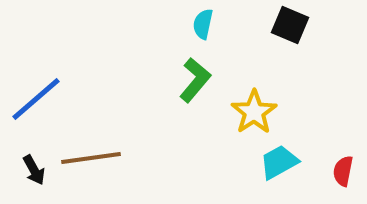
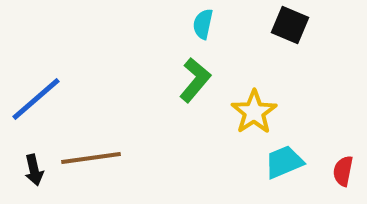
cyan trapezoid: moved 5 px right; rotated 6 degrees clockwise
black arrow: rotated 16 degrees clockwise
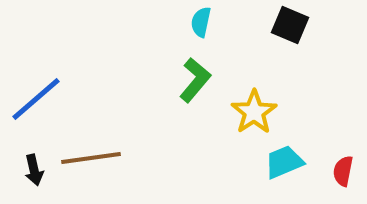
cyan semicircle: moved 2 px left, 2 px up
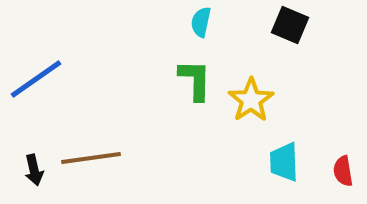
green L-shape: rotated 39 degrees counterclockwise
blue line: moved 20 px up; rotated 6 degrees clockwise
yellow star: moved 3 px left, 12 px up
cyan trapezoid: rotated 69 degrees counterclockwise
red semicircle: rotated 20 degrees counterclockwise
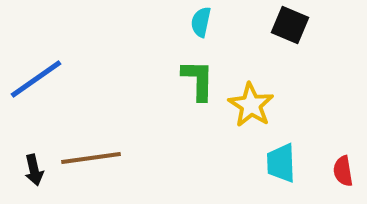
green L-shape: moved 3 px right
yellow star: moved 5 px down; rotated 6 degrees counterclockwise
cyan trapezoid: moved 3 px left, 1 px down
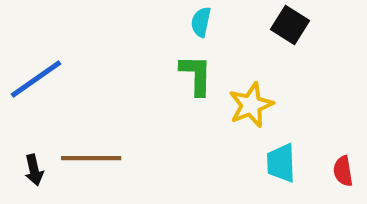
black square: rotated 9 degrees clockwise
green L-shape: moved 2 px left, 5 px up
yellow star: rotated 18 degrees clockwise
brown line: rotated 8 degrees clockwise
